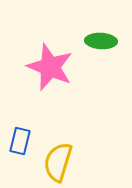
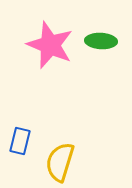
pink star: moved 22 px up
yellow semicircle: moved 2 px right
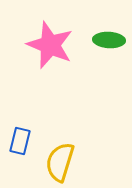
green ellipse: moved 8 px right, 1 px up
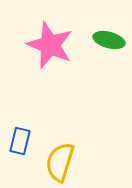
green ellipse: rotated 12 degrees clockwise
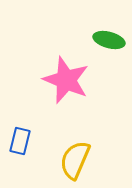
pink star: moved 16 px right, 35 px down
yellow semicircle: moved 15 px right, 2 px up; rotated 6 degrees clockwise
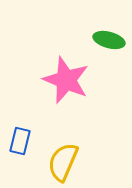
yellow semicircle: moved 12 px left, 2 px down
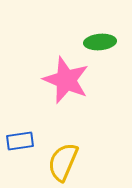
green ellipse: moved 9 px left, 2 px down; rotated 20 degrees counterclockwise
blue rectangle: rotated 68 degrees clockwise
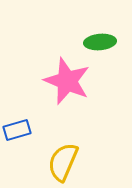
pink star: moved 1 px right, 1 px down
blue rectangle: moved 3 px left, 11 px up; rotated 8 degrees counterclockwise
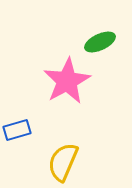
green ellipse: rotated 20 degrees counterclockwise
pink star: rotated 21 degrees clockwise
